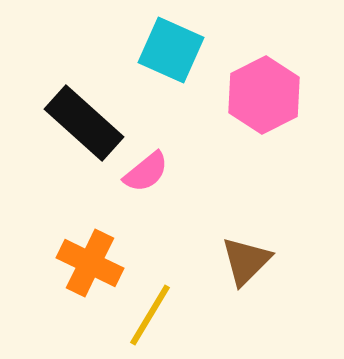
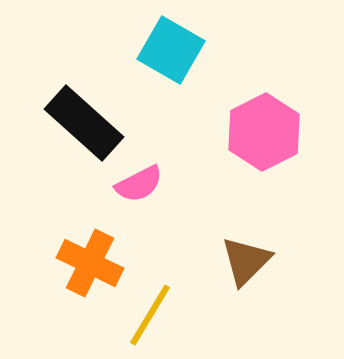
cyan square: rotated 6 degrees clockwise
pink hexagon: moved 37 px down
pink semicircle: moved 7 px left, 12 px down; rotated 12 degrees clockwise
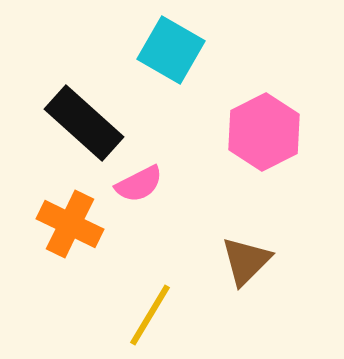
orange cross: moved 20 px left, 39 px up
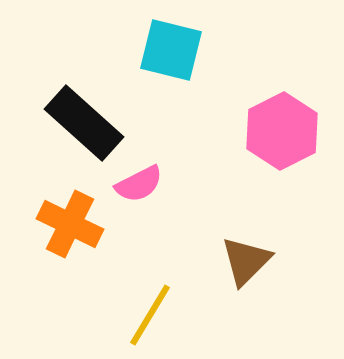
cyan square: rotated 16 degrees counterclockwise
pink hexagon: moved 18 px right, 1 px up
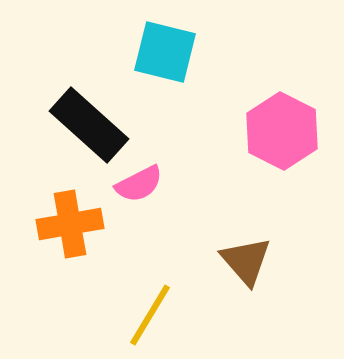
cyan square: moved 6 px left, 2 px down
black rectangle: moved 5 px right, 2 px down
pink hexagon: rotated 6 degrees counterclockwise
orange cross: rotated 36 degrees counterclockwise
brown triangle: rotated 26 degrees counterclockwise
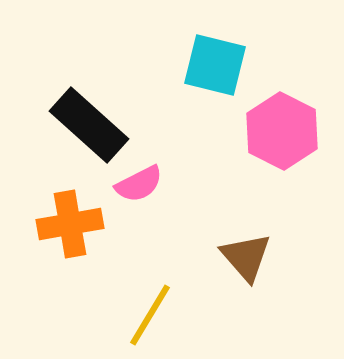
cyan square: moved 50 px right, 13 px down
brown triangle: moved 4 px up
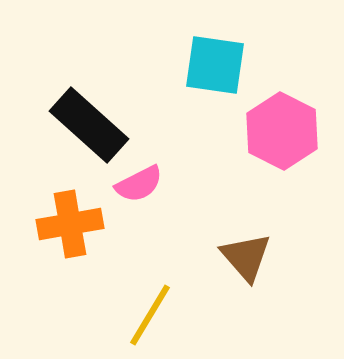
cyan square: rotated 6 degrees counterclockwise
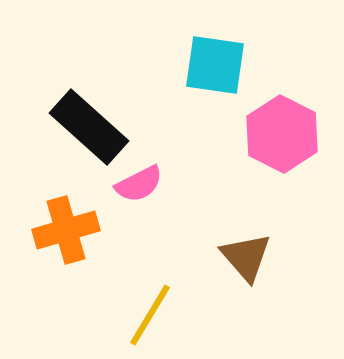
black rectangle: moved 2 px down
pink hexagon: moved 3 px down
orange cross: moved 4 px left, 6 px down; rotated 6 degrees counterclockwise
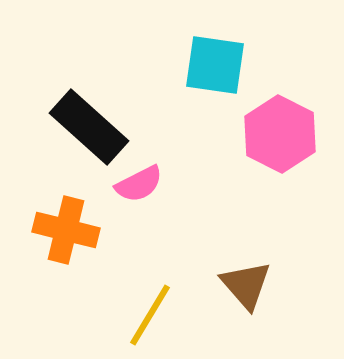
pink hexagon: moved 2 px left
orange cross: rotated 30 degrees clockwise
brown triangle: moved 28 px down
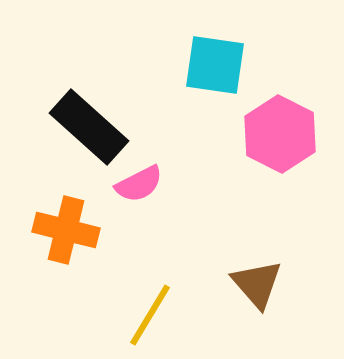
brown triangle: moved 11 px right, 1 px up
